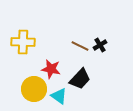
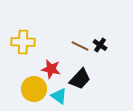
black cross: rotated 24 degrees counterclockwise
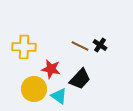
yellow cross: moved 1 px right, 5 px down
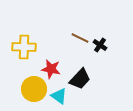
brown line: moved 8 px up
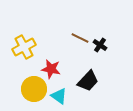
yellow cross: rotated 30 degrees counterclockwise
black trapezoid: moved 8 px right, 2 px down
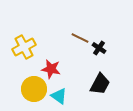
black cross: moved 1 px left, 3 px down
black trapezoid: moved 12 px right, 3 px down; rotated 15 degrees counterclockwise
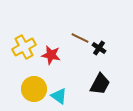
red star: moved 14 px up
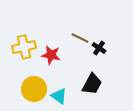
yellow cross: rotated 15 degrees clockwise
black trapezoid: moved 8 px left
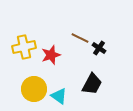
red star: rotated 30 degrees counterclockwise
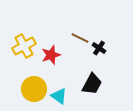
yellow cross: moved 1 px up; rotated 15 degrees counterclockwise
